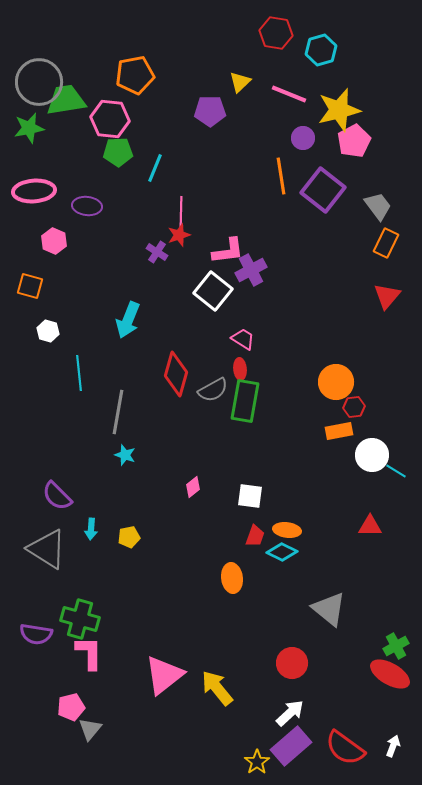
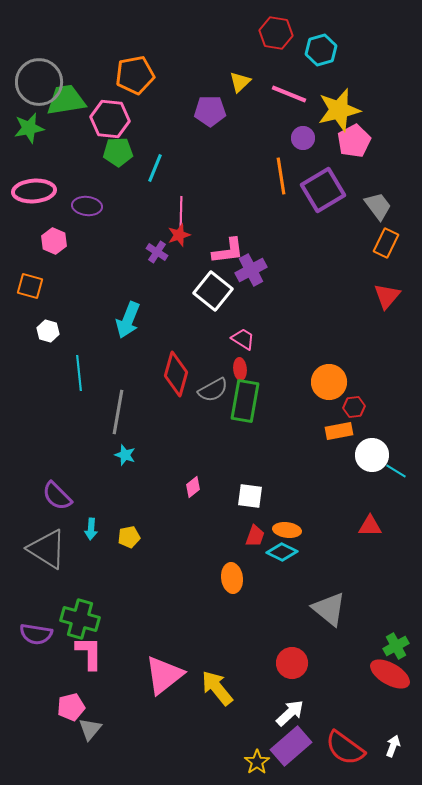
purple square at (323, 190): rotated 21 degrees clockwise
orange circle at (336, 382): moved 7 px left
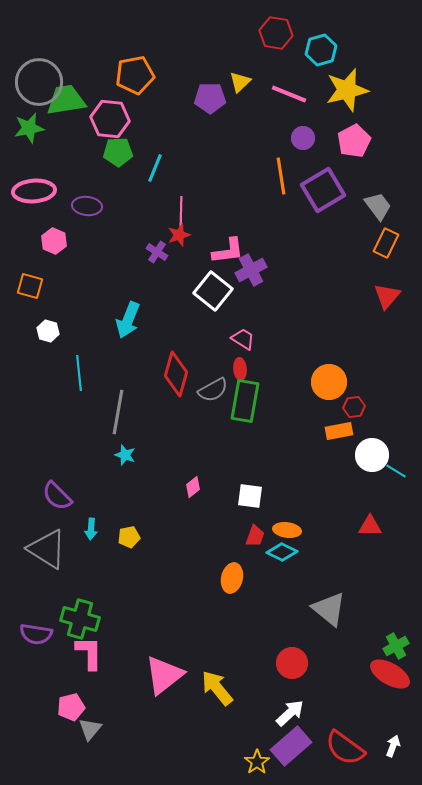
yellow star at (339, 110): moved 8 px right, 20 px up
purple pentagon at (210, 111): moved 13 px up
orange ellipse at (232, 578): rotated 20 degrees clockwise
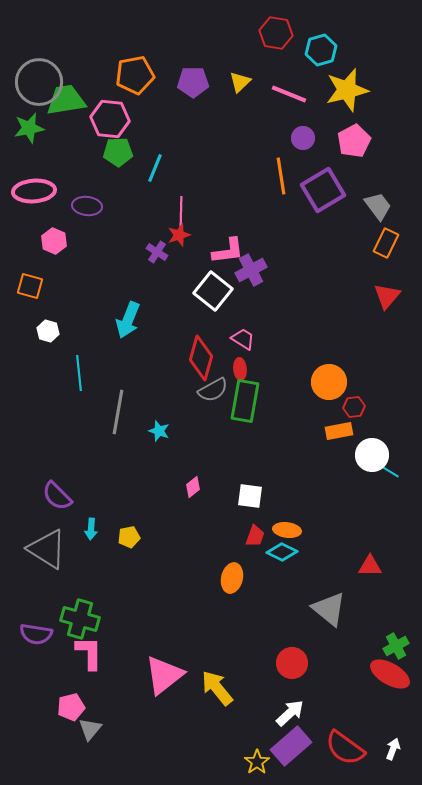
purple pentagon at (210, 98): moved 17 px left, 16 px up
red diamond at (176, 374): moved 25 px right, 16 px up
cyan star at (125, 455): moved 34 px right, 24 px up
cyan line at (396, 471): moved 7 px left
red triangle at (370, 526): moved 40 px down
white arrow at (393, 746): moved 3 px down
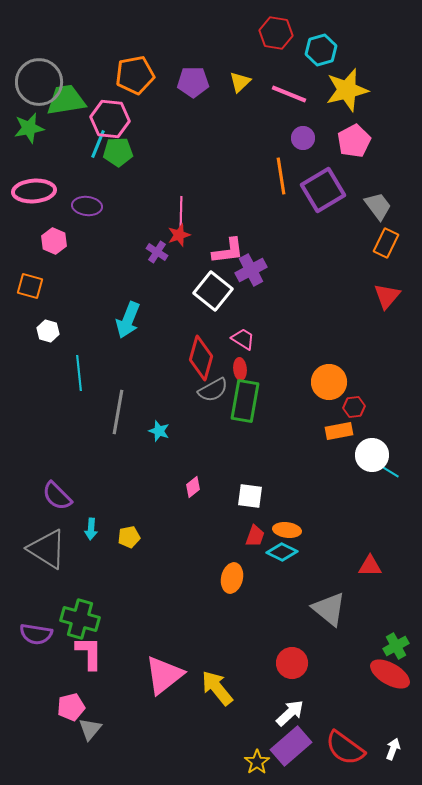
cyan line at (155, 168): moved 57 px left, 24 px up
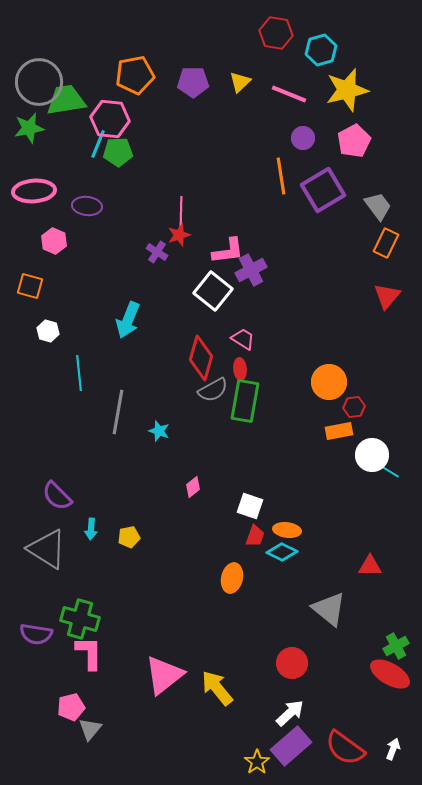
white square at (250, 496): moved 10 px down; rotated 12 degrees clockwise
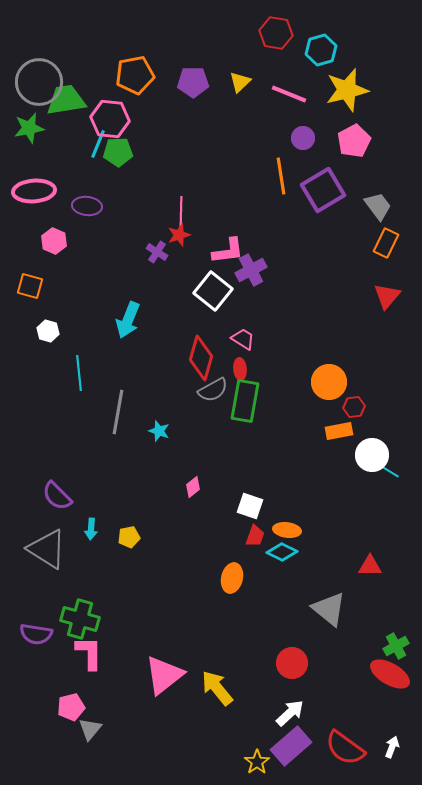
white arrow at (393, 749): moved 1 px left, 2 px up
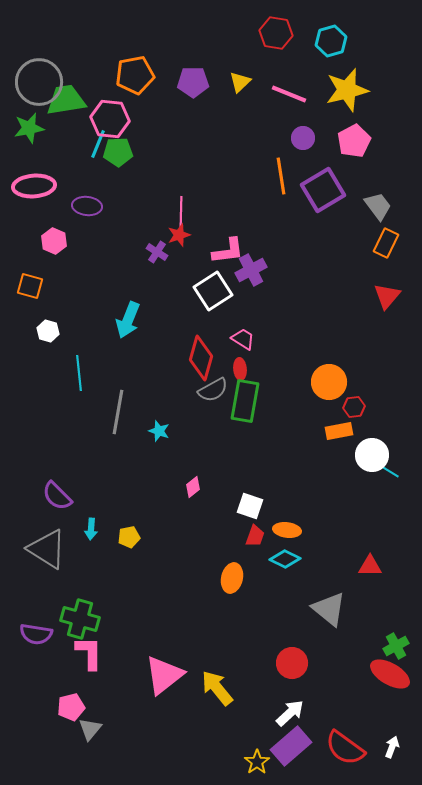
cyan hexagon at (321, 50): moved 10 px right, 9 px up
pink ellipse at (34, 191): moved 5 px up
white square at (213, 291): rotated 18 degrees clockwise
cyan diamond at (282, 552): moved 3 px right, 7 px down
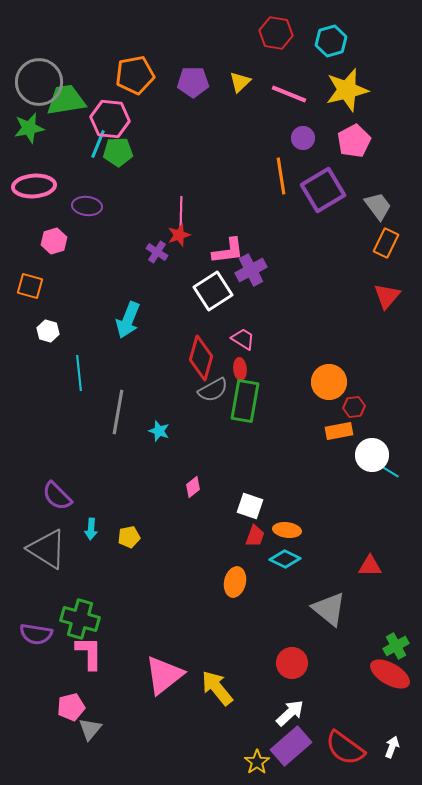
pink hexagon at (54, 241): rotated 20 degrees clockwise
orange ellipse at (232, 578): moved 3 px right, 4 px down
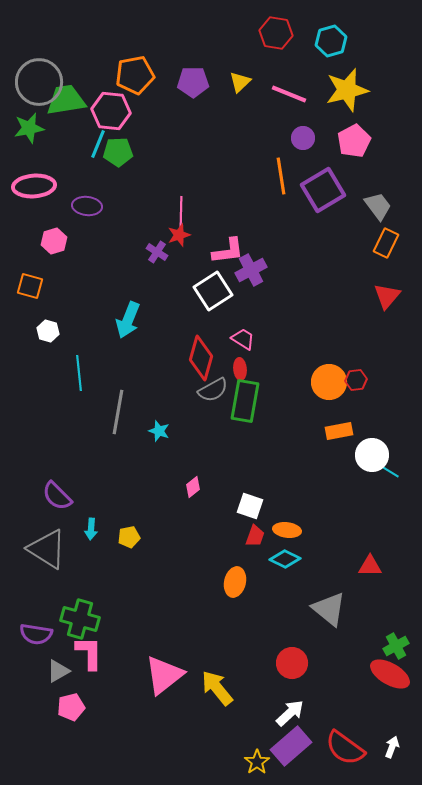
pink hexagon at (110, 119): moved 1 px right, 8 px up
red hexagon at (354, 407): moved 2 px right, 27 px up
gray triangle at (90, 729): moved 32 px left, 58 px up; rotated 20 degrees clockwise
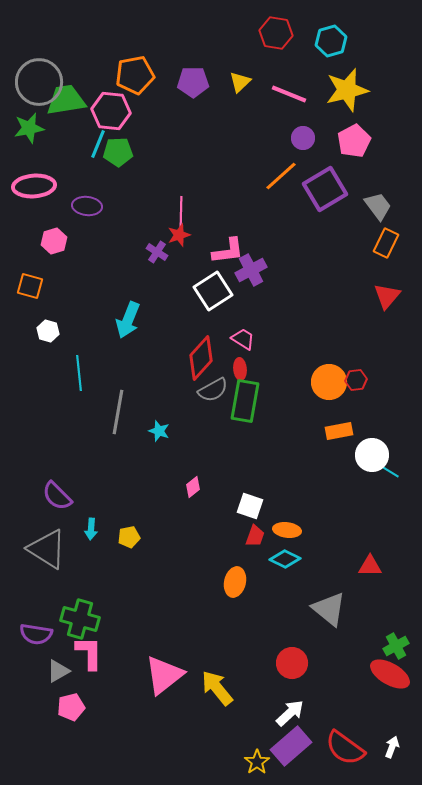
orange line at (281, 176): rotated 57 degrees clockwise
purple square at (323, 190): moved 2 px right, 1 px up
red diamond at (201, 358): rotated 27 degrees clockwise
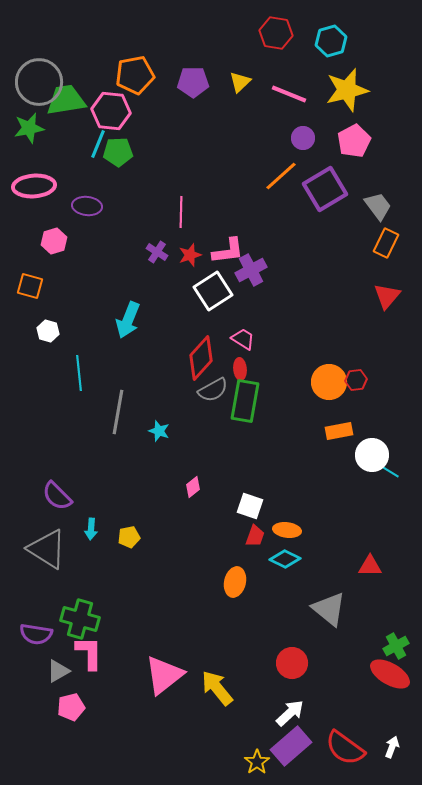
red star at (179, 235): moved 11 px right, 20 px down
